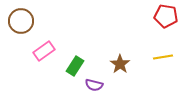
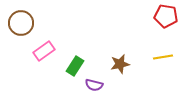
brown circle: moved 2 px down
brown star: rotated 24 degrees clockwise
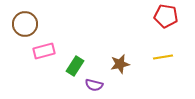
brown circle: moved 4 px right, 1 px down
pink rectangle: rotated 20 degrees clockwise
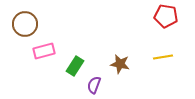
brown star: rotated 24 degrees clockwise
purple semicircle: rotated 96 degrees clockwise
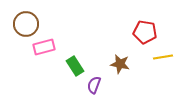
red pentagon: moved 21 px left, 16 px down
brown circle: moved 1 px right
pink rectangle: moved 4 px up
green rectangle: rotated 66 degrees counterclockwise
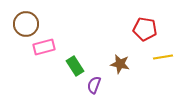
red pentagon: moved 3 px up
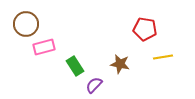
purple semicircle: rotated 24 degrees clockwise
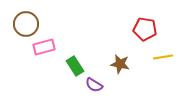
purple semicircle: rotated 102 degrees counterclockwise
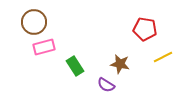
brown circle: moved 8 px right, 2 px up
yellow line: rotated 18 degrees counterclockwise
purple semicircle: moved 12 px right
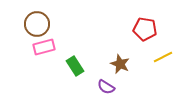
brown circle: moved 3 px right, 2 px down
brown star: rotated 12 degrees clockwise
purple semicircle: moved 2 px down
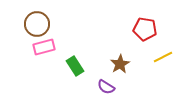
brown star: rotated 18 degrees clockwise
